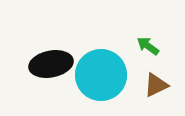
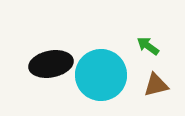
brown triangle: rotated 12 degrees clockwise
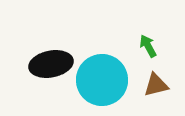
green arrow: rotated 25 degrees clockwise
cyan circle: moved 1 px right, 5 px down
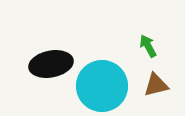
cyan circle: moved 6 px down
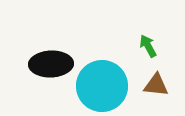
black ellipse: rotated 9 degrees clockwise
brown triangle: rotated 20 degrees clockwise
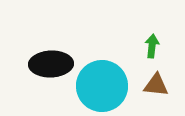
green arrow: moved 4 px right; rotated 35 degrees clockwise
